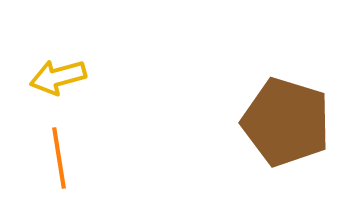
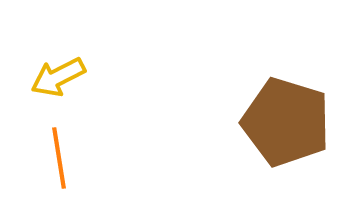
yellow arrow: rotated 12 degrees counterclockwise
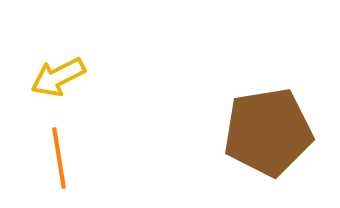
brown pentagon: moved 18 px left, 10 px down; rotated 26 degrees counterclockwise
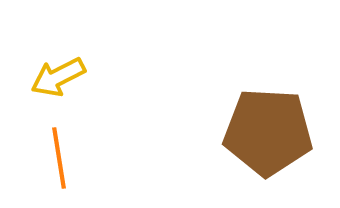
brown pentagon: rotated 12 degrees clockwise
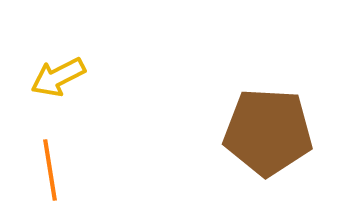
orange line: moved 9 px left, 12 px down
